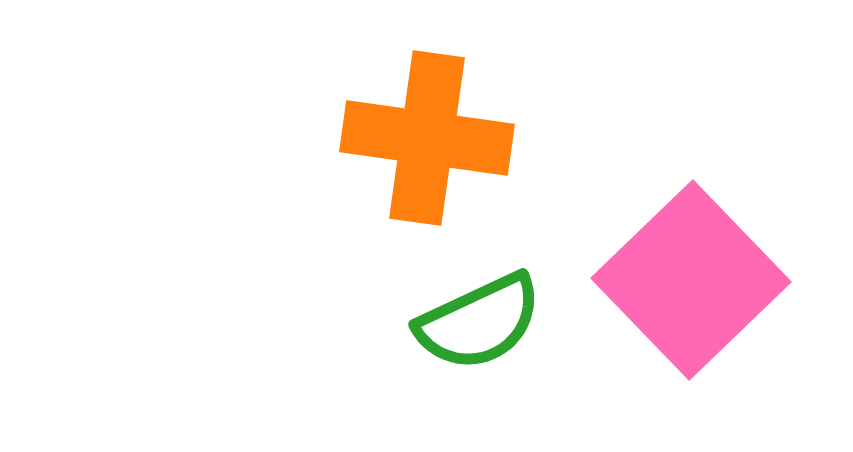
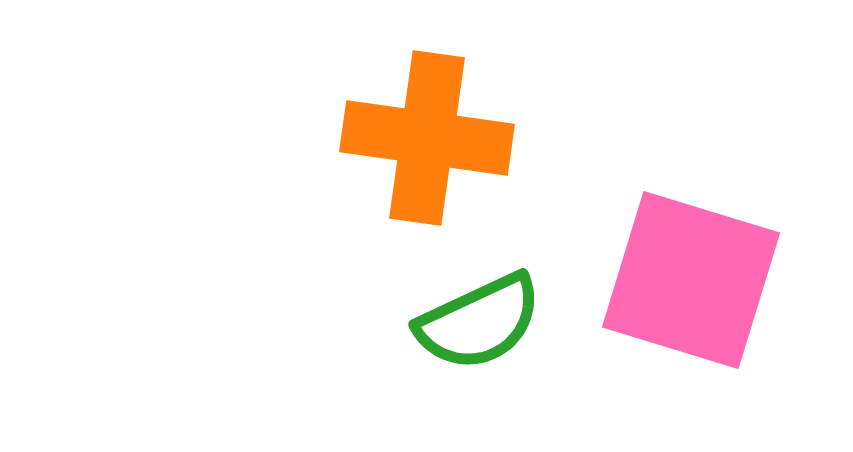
pink square: rotated 29 degrees counterclockwise
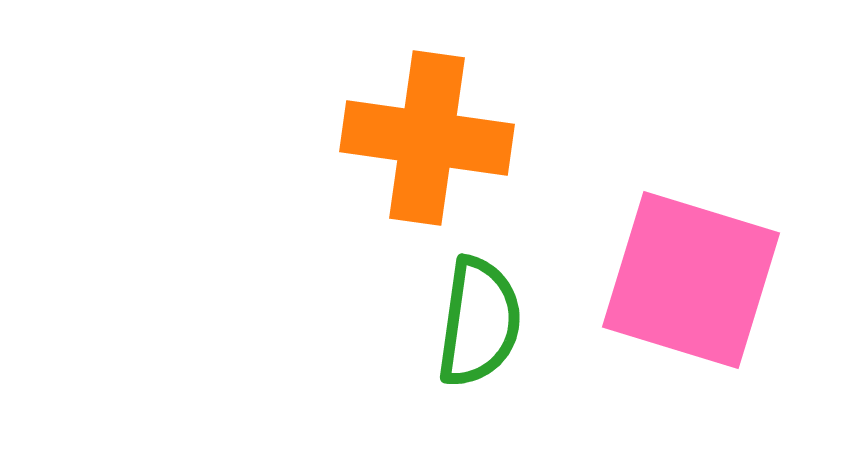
green semicircle: rotated 57 degrees counterclockwise
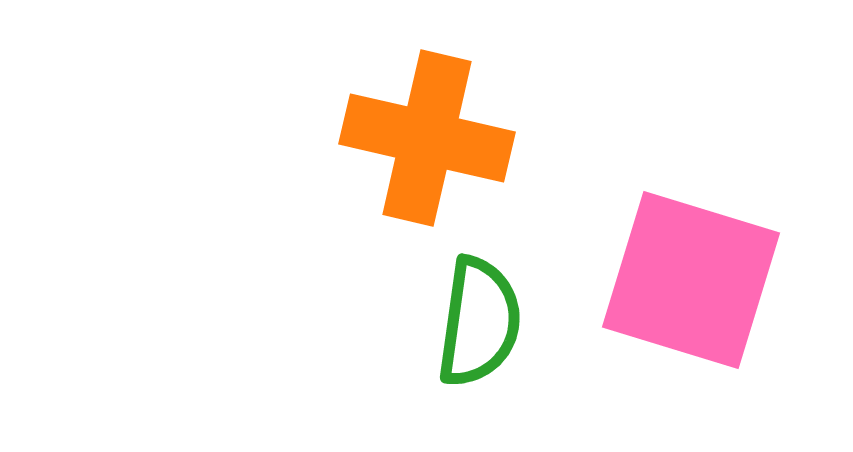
orange cross: rotated 5 degrees clockwise
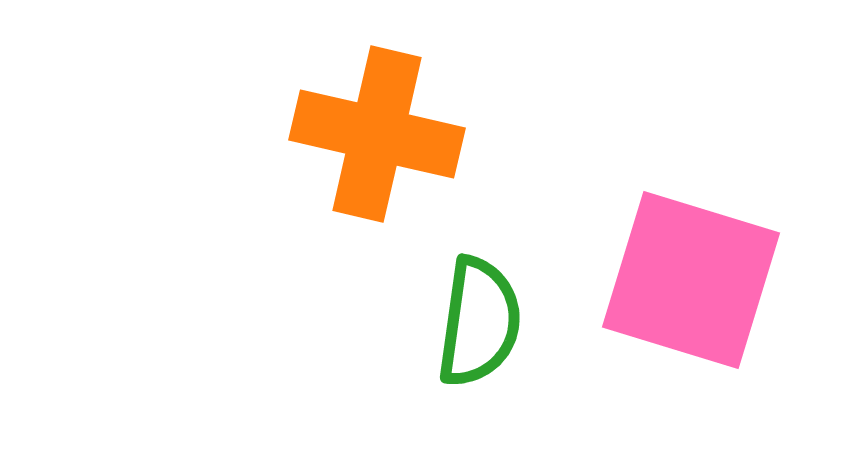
orange cross: moved 50 px left, 4 px up
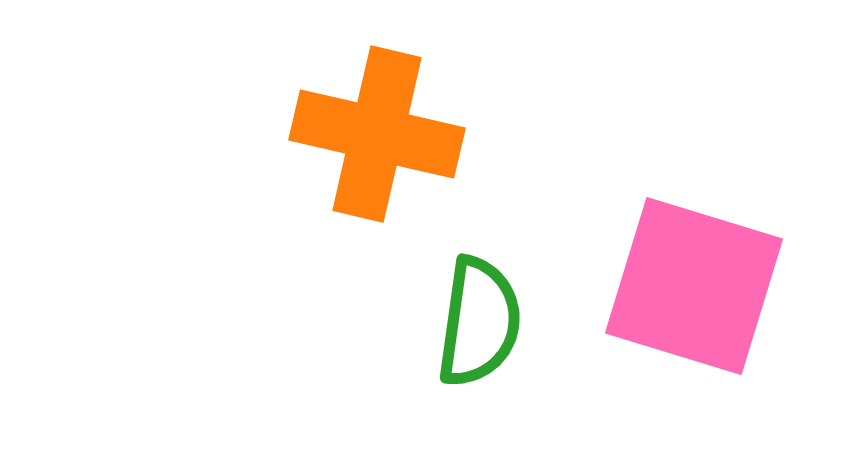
pink square: moved 3 px right, 6 px down
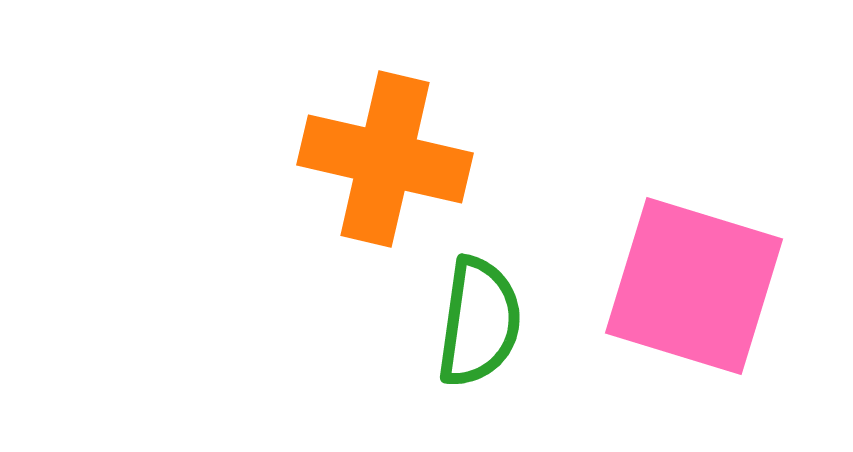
orange cross: moved 8 px right, 25 px down
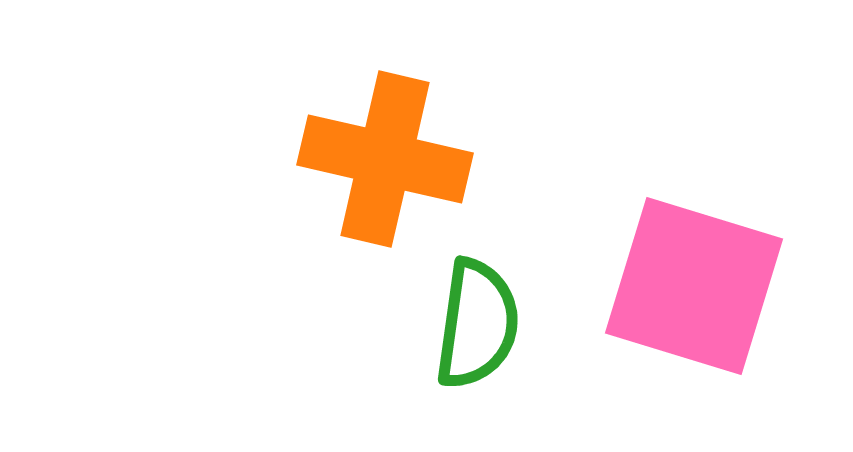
green semicircle: moved 2 px left, 2 px down
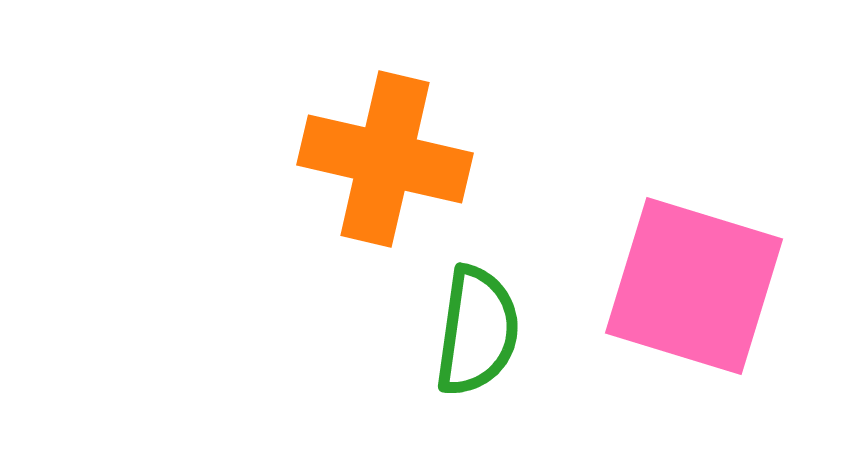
green semicircle: moved 7 px down
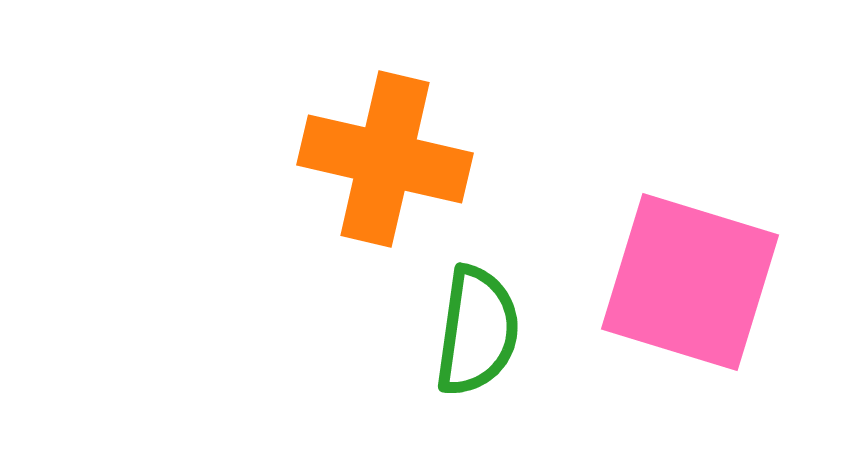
pink square: moved 4 px left, 4 px up
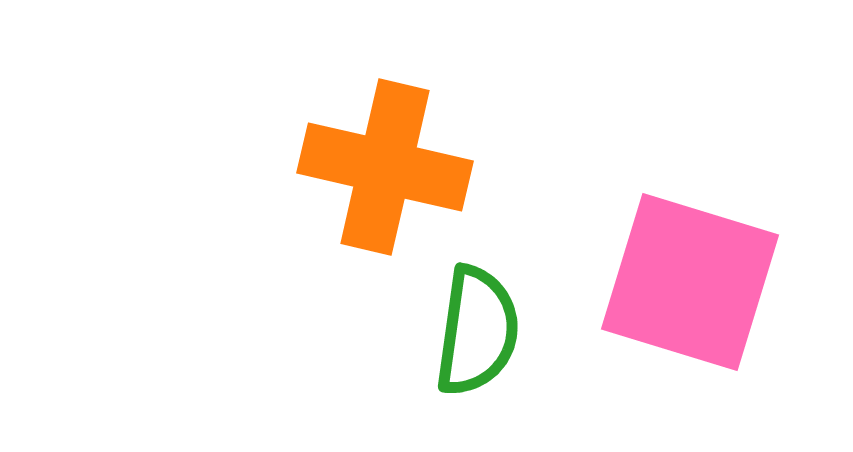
orange cross: moved 8 px down
